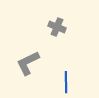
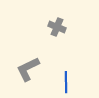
gray L-shape: moved 6 px down
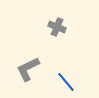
blue line: rotated 40 degrees counterclockwise
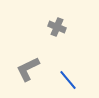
blue line: moved 2 px right, 2 px up
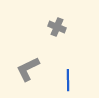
blue line: rotated 40 degrees clockwise
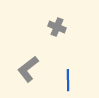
gray L-shape: rotated 12 degrees counterclockwise
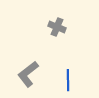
gray L-shape: moved 5 px down
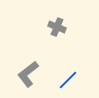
blue line: rotated 45 degrees clockwise
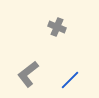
blue line: moved 2 px right
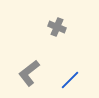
gray L-shape: moved 1 px right, 1 px up
